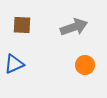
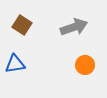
brown square: rotated 30 degrees clockwise
blue triangle: moved 1 px right; rotated 15 degrees clockwise
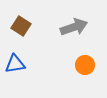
brown square: moved 1 px left, 1 px down
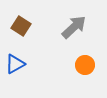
gray arrow: rotated 24 degrees counterclockwise
blue triangle: rotated 20 degrees counterclockwise
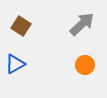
gray arrow: moved 8 px right, 3 px up
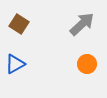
brown square: moved 2 px left, 2 px up
orange circle: moved 2 px right, 1 px up
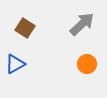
brown square: moved 6 px right, 4 px down
